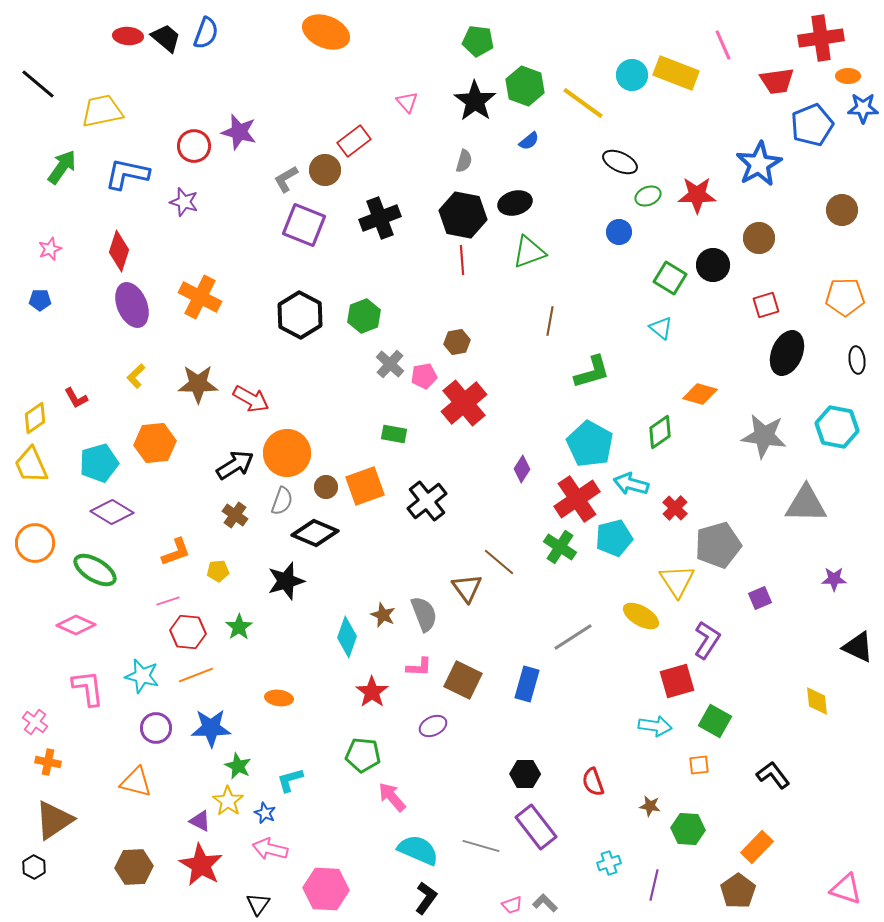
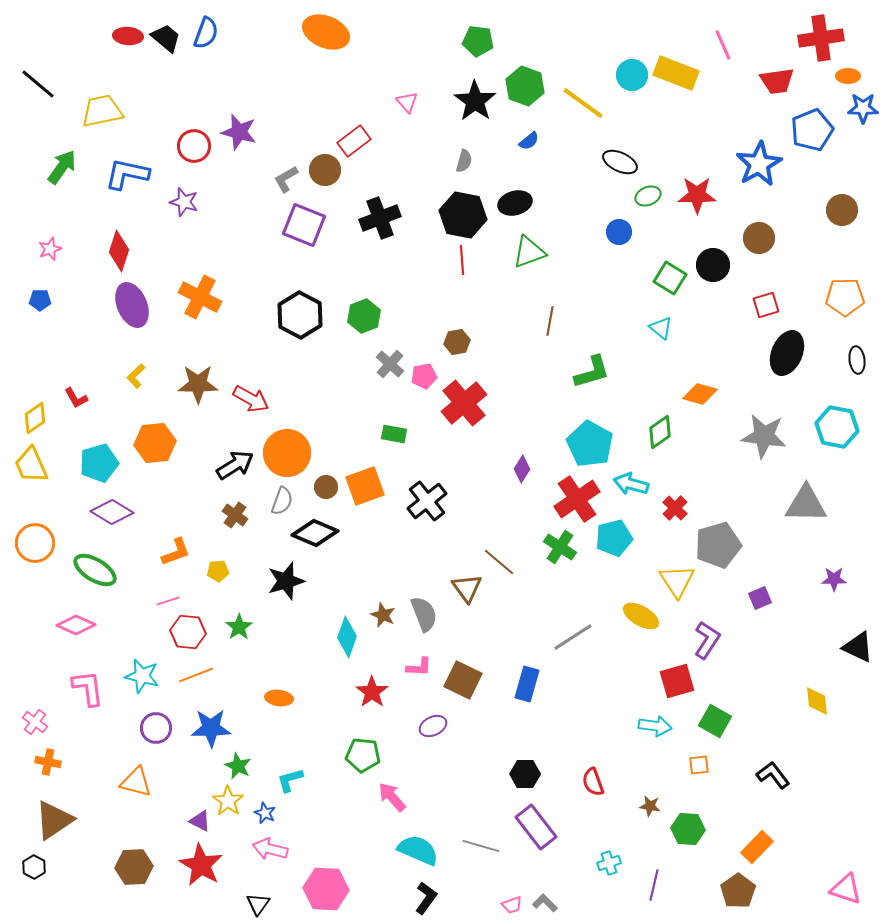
blue pentagon at (812, 125): moved 5 px down
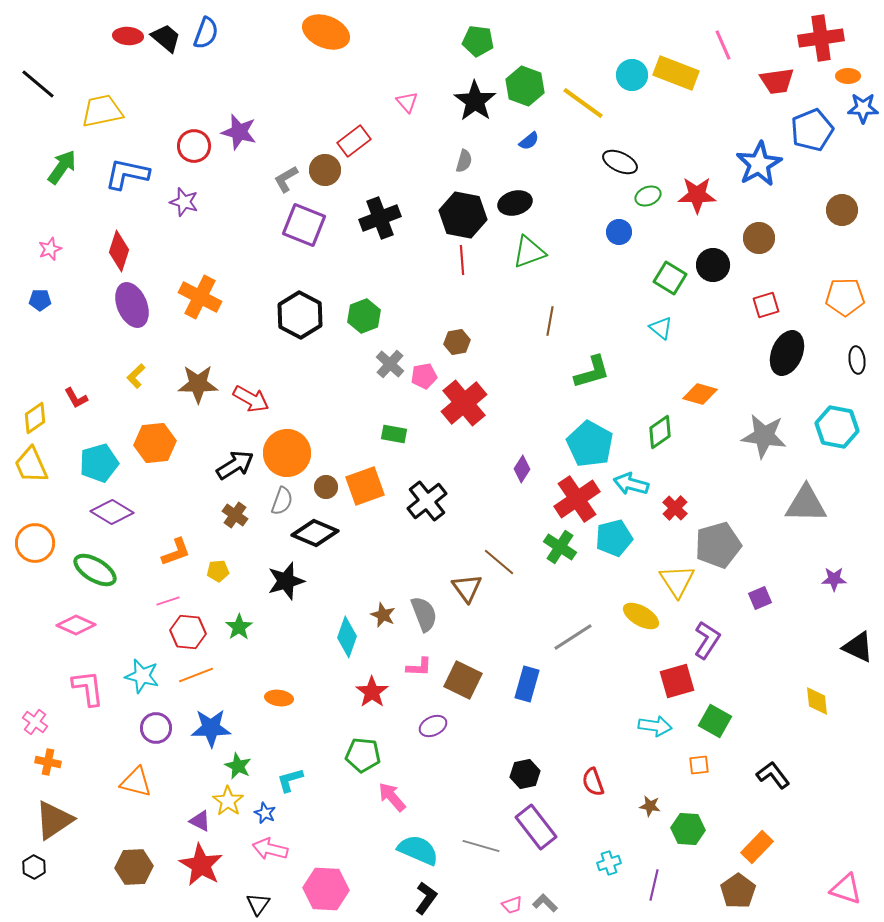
black hexagon at (525, 774): rotated 12 degrees counterclockwise
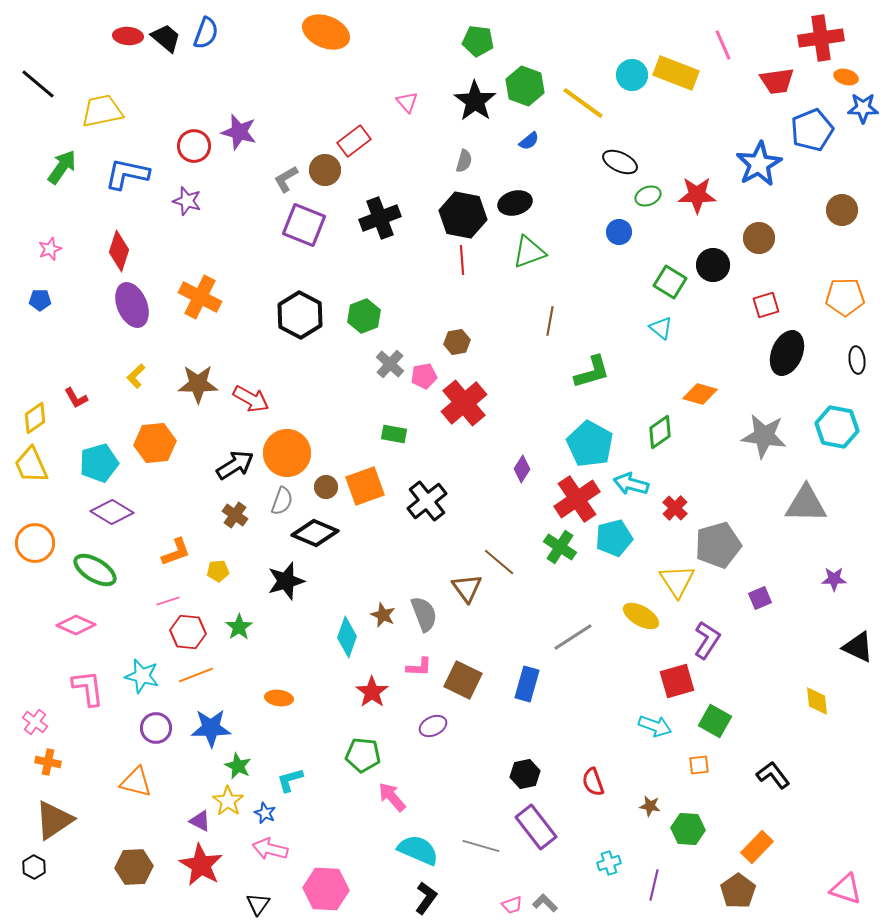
orange ellipse at (848, 76): moved 2 px left, 1 px down; rotated 15 degrees clockwise
purple star at (184, 202): moved 3 px right, 1 px up
green square at (670, 278): moved 4 px down
cyan arrow at (655, 726): rotated 12 degrees clockwise
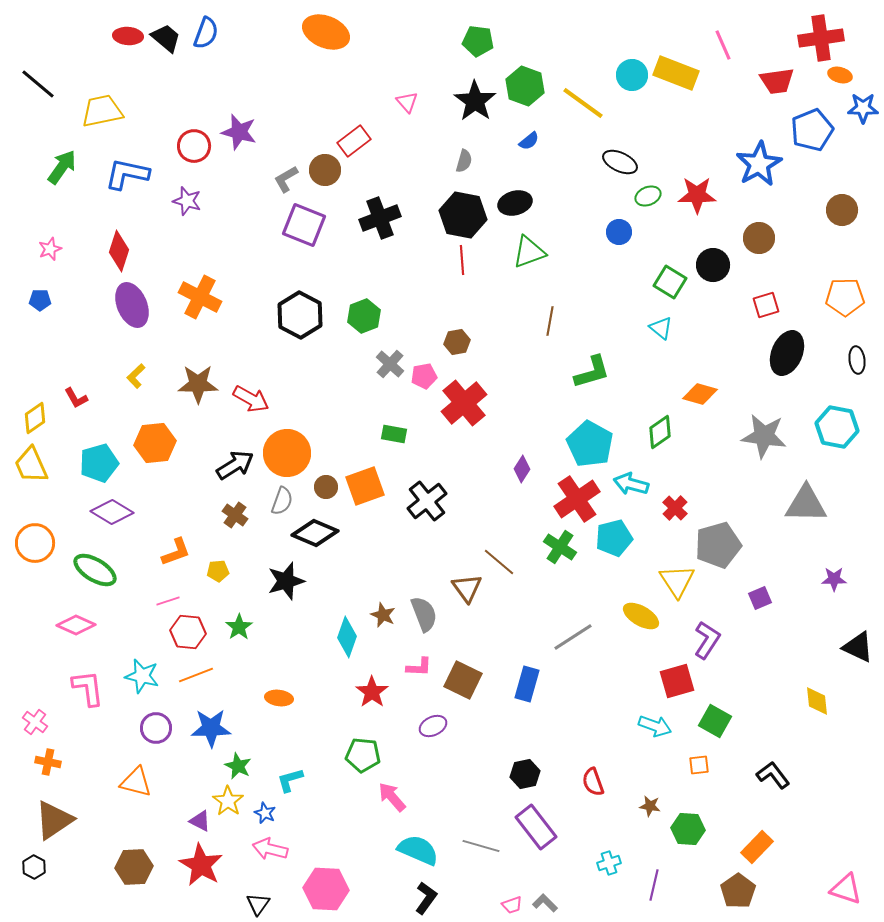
orange ellipse at (846, 77): moved 6 px left, 2 px up
